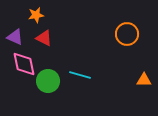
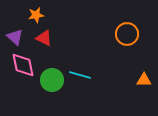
purple triangle: rotated 18 degrees clockwise
pink diamond: moved 1 px left, 1 px down
green circle: moved 4 px right, 1 px up
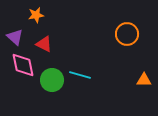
red triangle: moved 6 px down
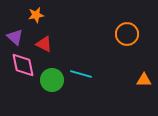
cyan line: moved 1 px right, 1 px up
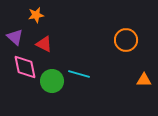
orange circle: moved 1 px left, 6 px down
pink diamond: moved 2 px right, 2 px down
cyan line: moved 2 px left
green circle: moved 1 px down
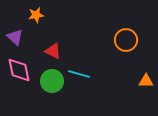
red triangle: moved 9 px right, 7 px down
pink diamond: moved 6 px left, 3 px down
orange triangle: moved 2 px right, 1 px down
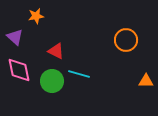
orange star: moved 1 px down
red triangle: moved 3 px right
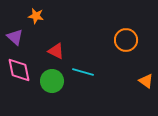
orange star: rotated 21 degrees clockwise
cyan line: moved 4 px right, 2 px up
orange triangle: rotated 35 degrees clockwise
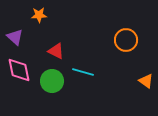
orange star: moved 3 px right, 1 px up; rotated 14 degrees counterclockwise
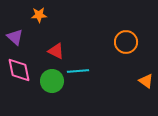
orange circle: moved 2 px down
cyan line: moved 5 px left, 1 px up; rotated 20 degrees counterclockwise
